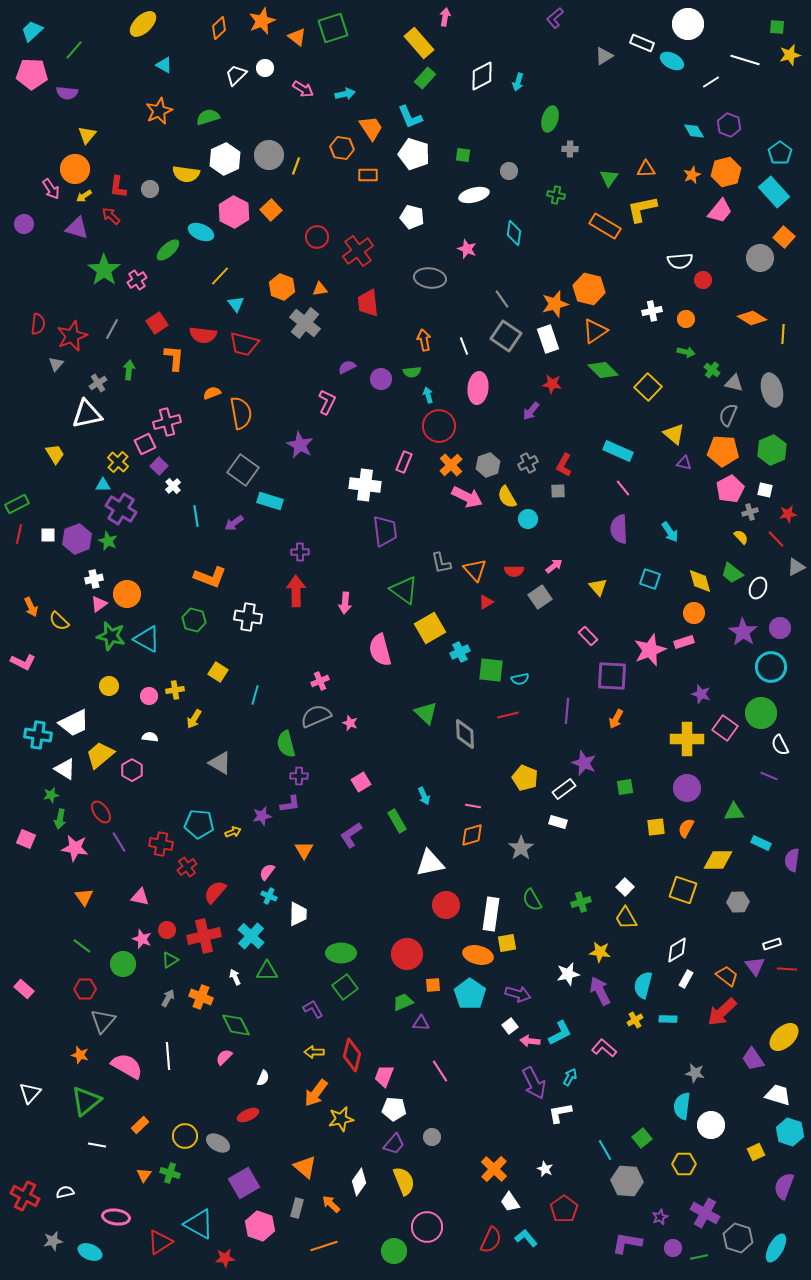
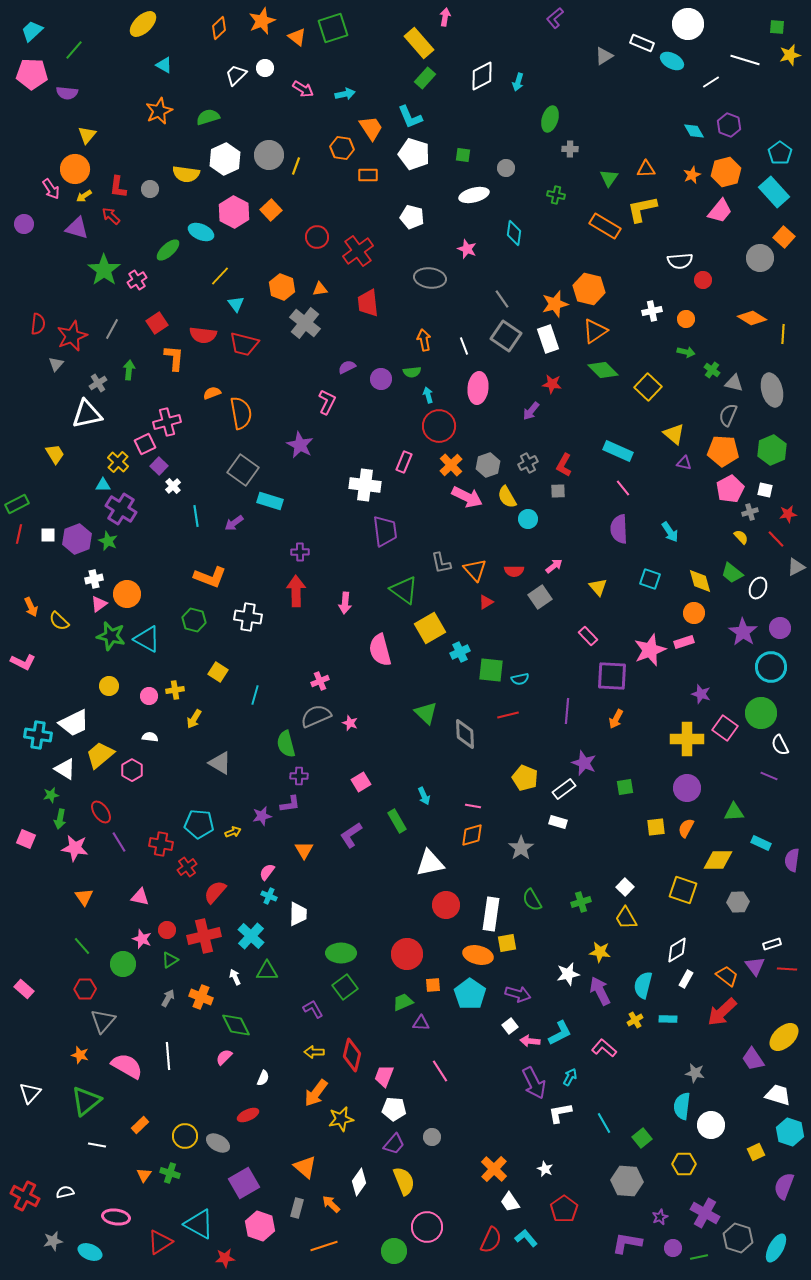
gray circle at (509, 171): moved 3 px left, 3 px up
green line at (82, 946): rotated 12 degrees clockwise
cyan line at (605, 1150): moved 1 px left, 27 px up
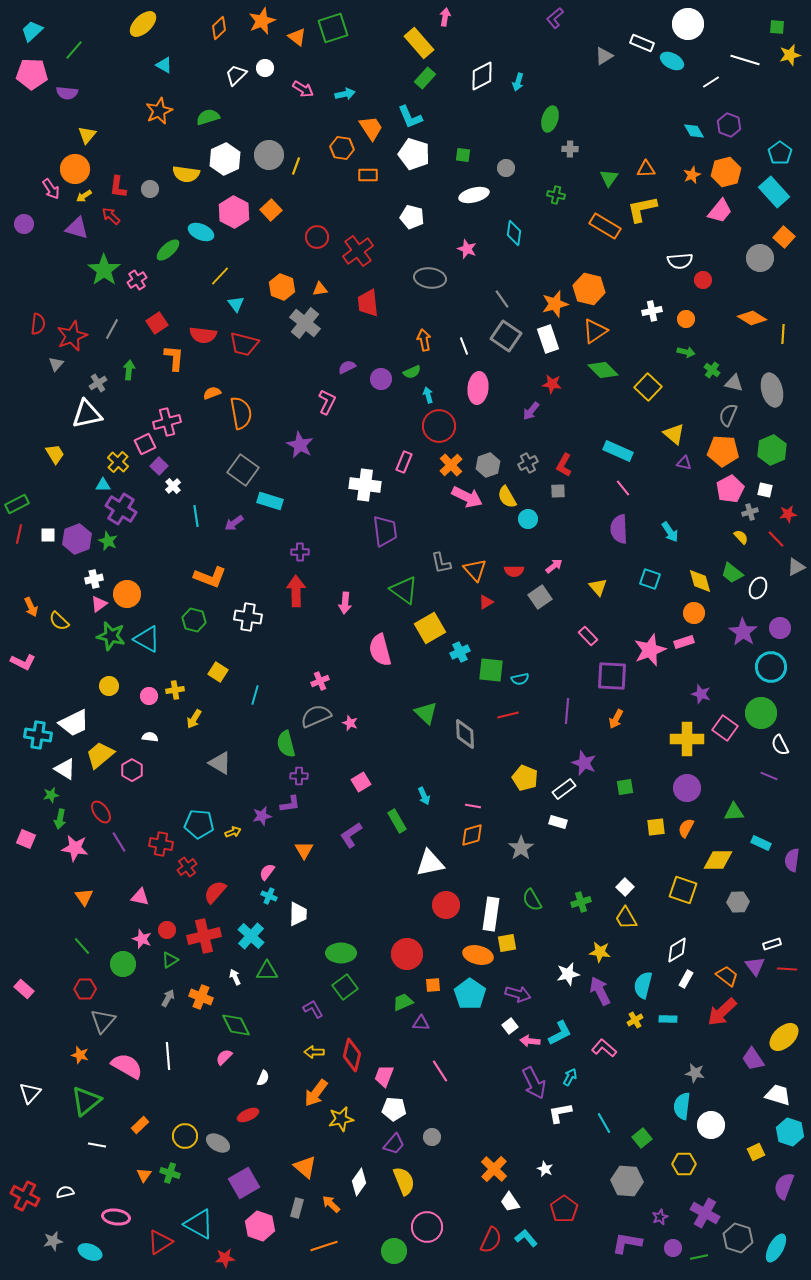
green semicircle at (412, 372): rotated 18 degrees counterclockwise
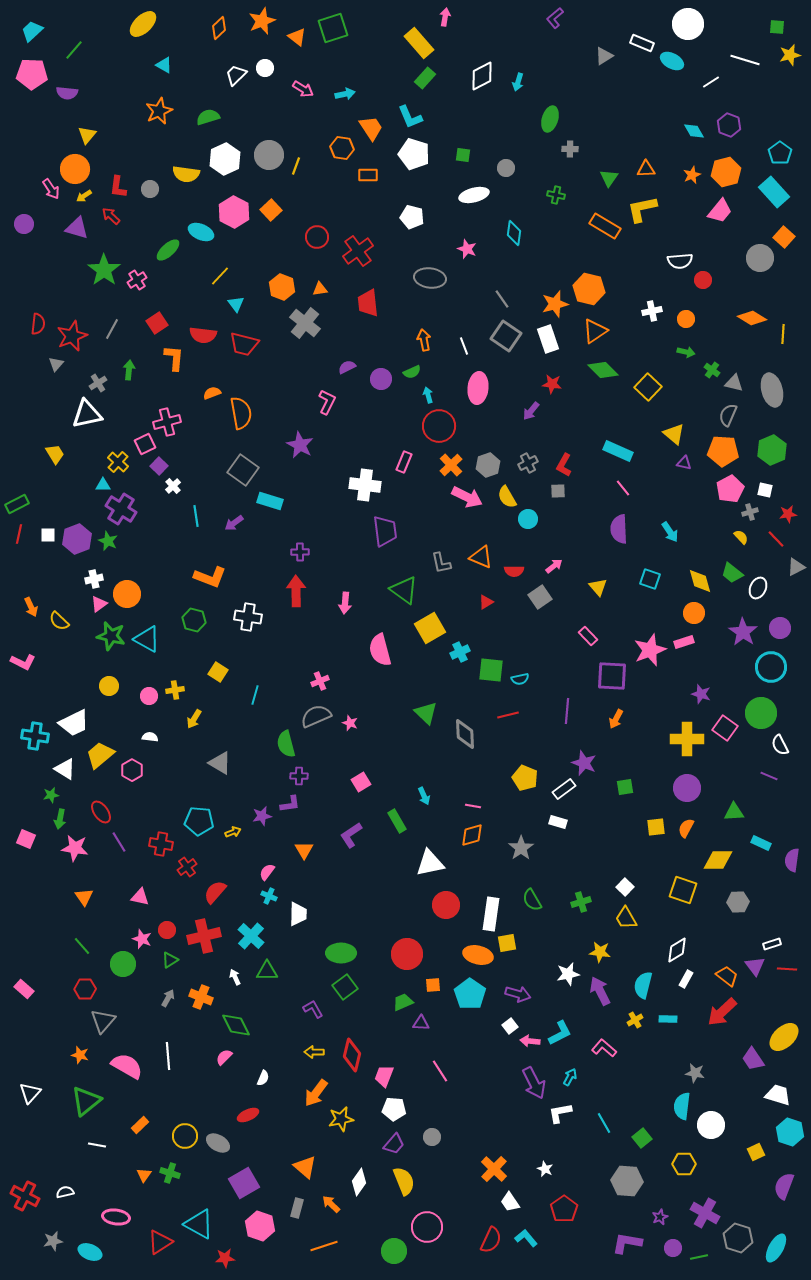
orange triangle at (475, 570): moved 6 px right, 13 px up; rotated 25 degrees counterclockwise
cyan cross at (38, 735): moved 3 px left, 1 px down
cyan pentagon at (199, 824): moved 3 px up
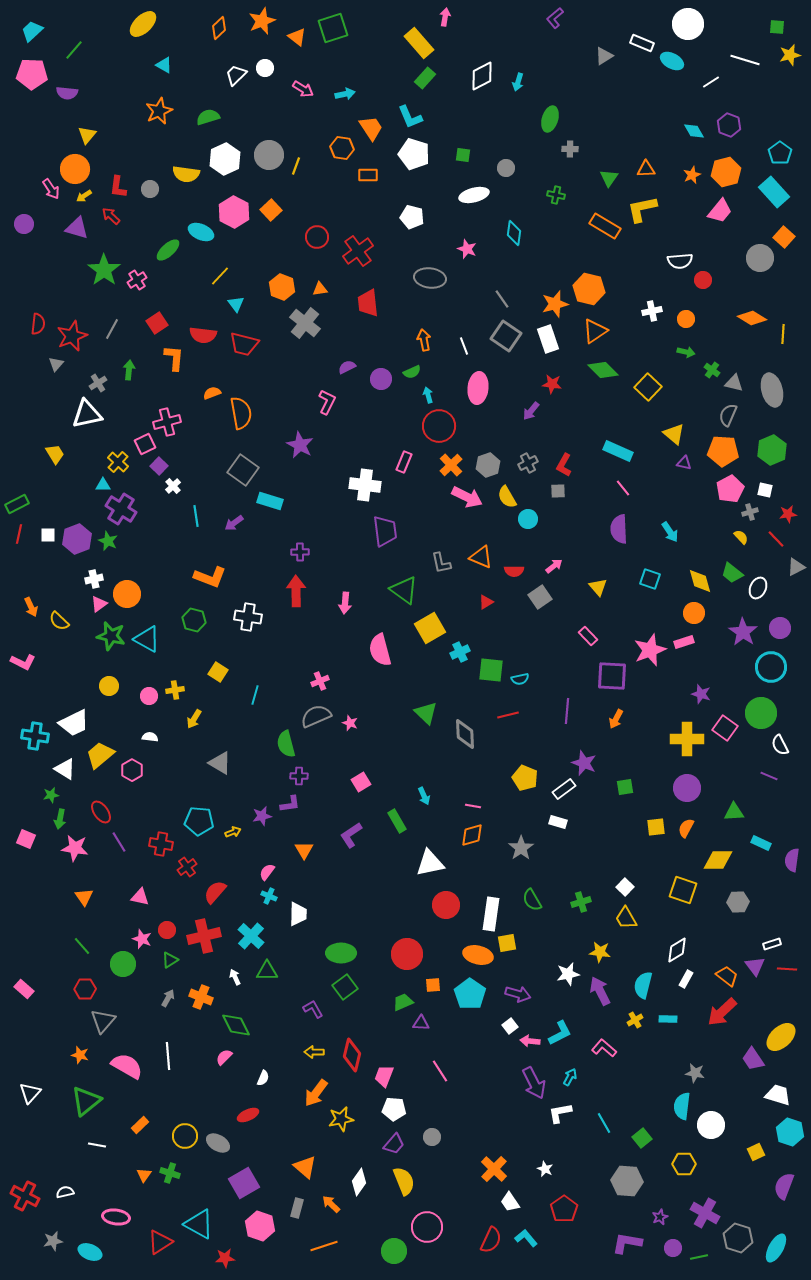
yellow ellipse at (784, 1037): moved 3 px left
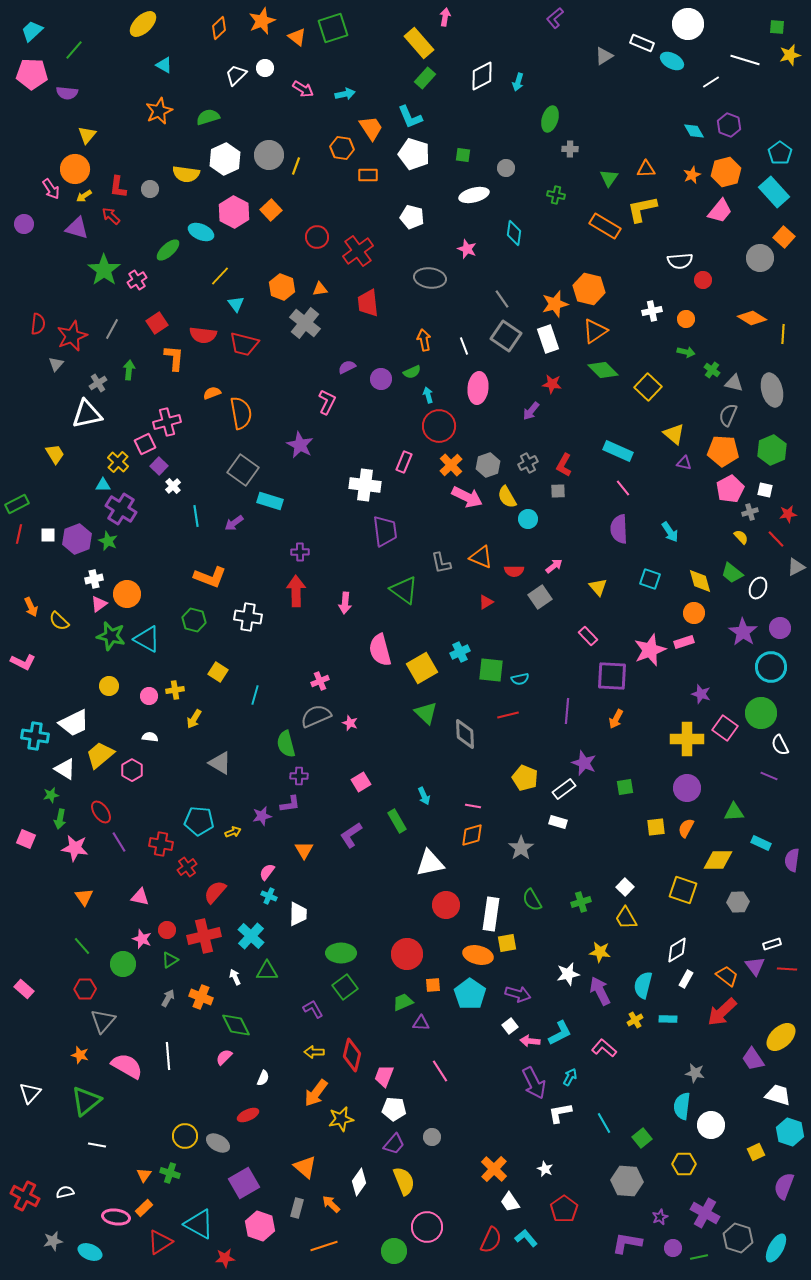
yellow square at (430, 628): moved 8 px left, 40 px down
orange rectangle at (140, 1125): moved 4 px right, 83 px down
